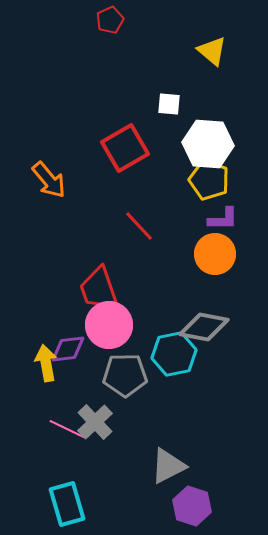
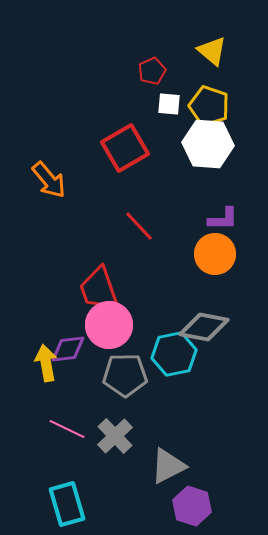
red pentagon: moved 42 px right, 51 px down
yellow pentagon: moved 74 px up
gray cross: moved 20 px right, 14 px down
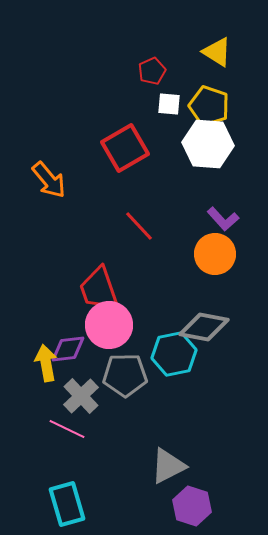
yellow triangle: moved 5 px right, 1 px down; rotated 8 degrees counterclockwise
purple L-shape: rotated 48 degrees clockwise
gray cross: moved 34 px left, 40 px up
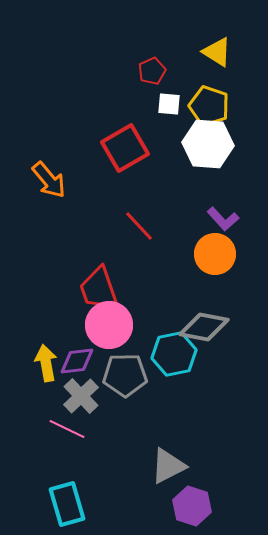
purple diamond: moved 9 px right, 12 px down
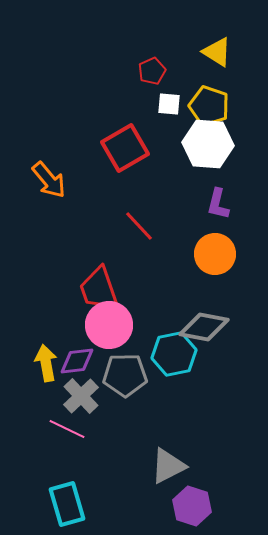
purple L-shape: moved 5 px left, 15 px up; rotated 56 degrees clockwise
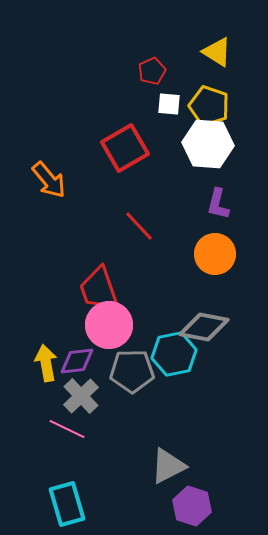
gray pentagon: moved 7 px right, 4 px up
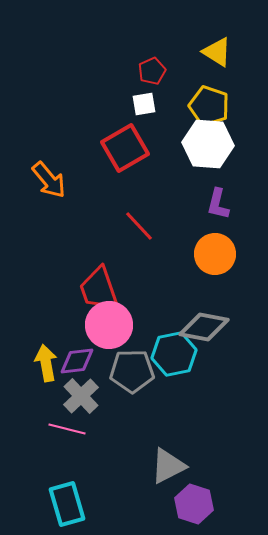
white square: moved 25 px left; rotated 15 degrees counterclockwise
pink line: rotated 12 degrees counterclockwise
purple hexagon: moved 2 px right, 2 px up
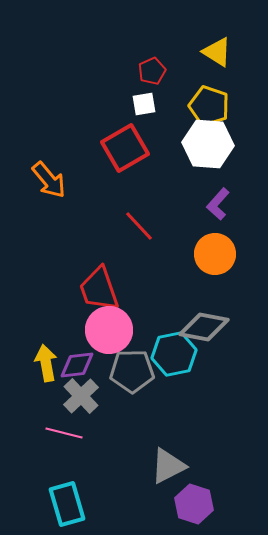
purple L-shape: rotated 28 degrees clockwise
pink circle: moved 5 px down
purple diamond: moved 4 px down
pink line: moved 3 px left, 4 px down
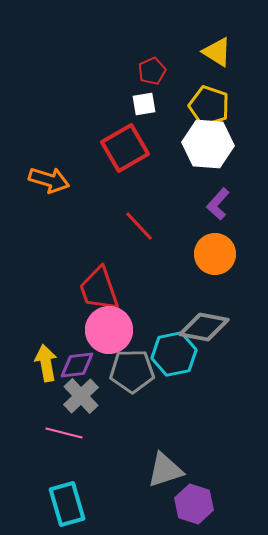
orange arrow: rotated 33 degrees counterclockwise
gray triangle: moved 3 px left, 4 px down; rotated 9 degrees clockwise
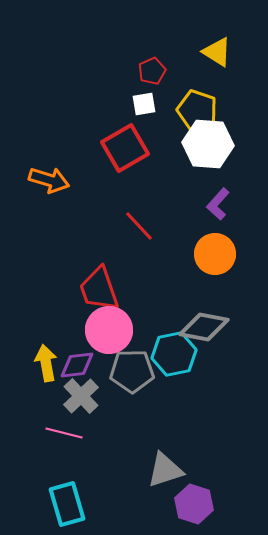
yellow pentagon: moved 12 px left, 4 px down
